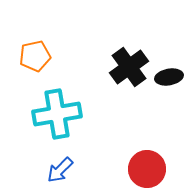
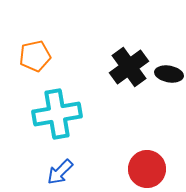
black ellipse: moved 3 px up; rotated 20 degrees clockwise
blue arrow: moved 2 px down
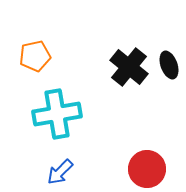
black cross: rotated 15 degrees counterclockwise
black ellipse: moved 9 px up; rotated 60 degrees clockwise
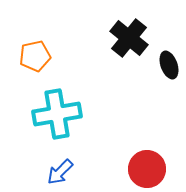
black cross: moved 29 px up
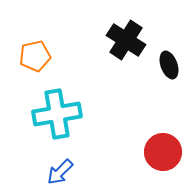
black cross: moved 3 px left, 2 px down; rotated 6 degrees counterclockwise
red circle: moved 16 px right, 17 px up
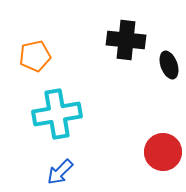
black cross: rotated 27 degrees counterclockwise
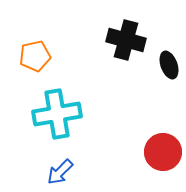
black cross: rotated 9 degrees clockwise
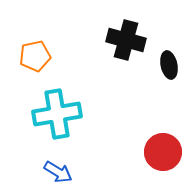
black ellipse: rotated 8 degrees clockwise
blue arrow: moved 2 px left; rotated 104 degrees counterclockwise
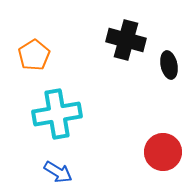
orange pentagon: moved 1 px left, 1 px up; rotated 20 degrees counterclockwise
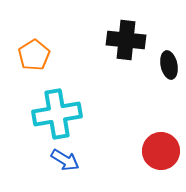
black cross: rotated 9 degrees counterclockwise
red circle: moved 2 px left, 1 px up
blue arrow: moved 7 px right, 12 px up
